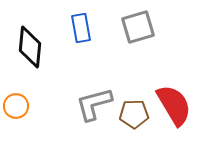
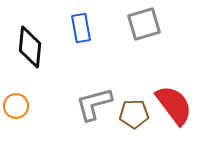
gray square: moved 6 px right, 3 px up
red semicircle: rotated 6 degrees counterclockwise
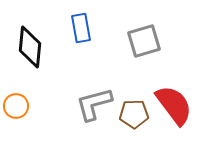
gray square: moved 17 px down
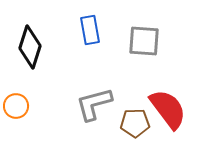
blue rectangle: moved 9 px right, 2 px down
gray square: rotated 20 degrees clockwise
black diamond: rotated 12 degrees clockwise
red semicircle: moved 6 px left, 4 px down
brown pentagon: moved 1 px right, 9 px down
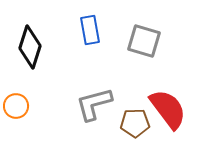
gray square: rotated 12 degrees clockwise
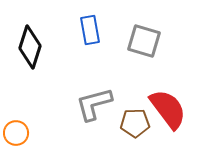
orange circle: moved 27 px down
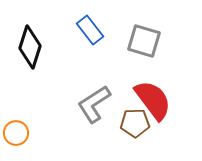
blue rectangle: rotated 28 degrees counterclockwise
gray L-shape: rotated 18 degrees counterclockwise
red semicircle: moved 15 px left, 9 px up
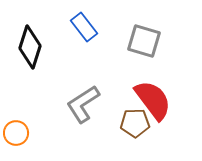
blue rectangle: moved 6 px left, 3 px up
gray L-shape: moved 11 px left
